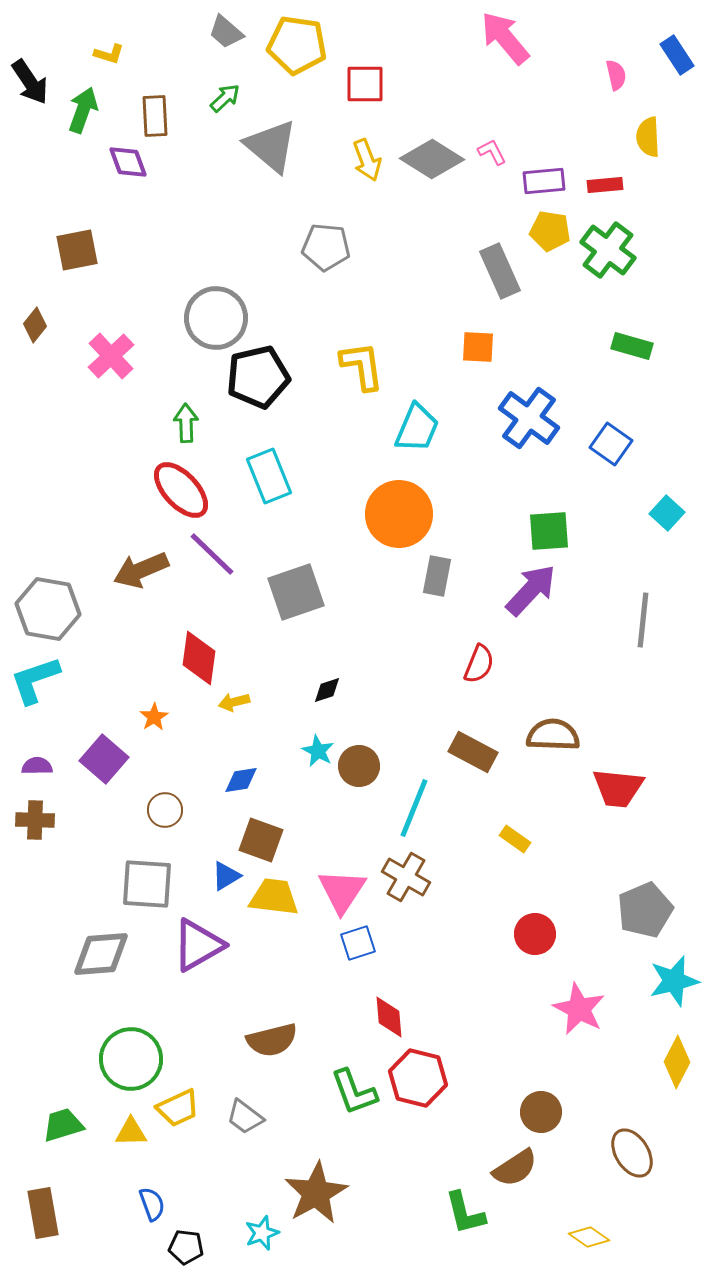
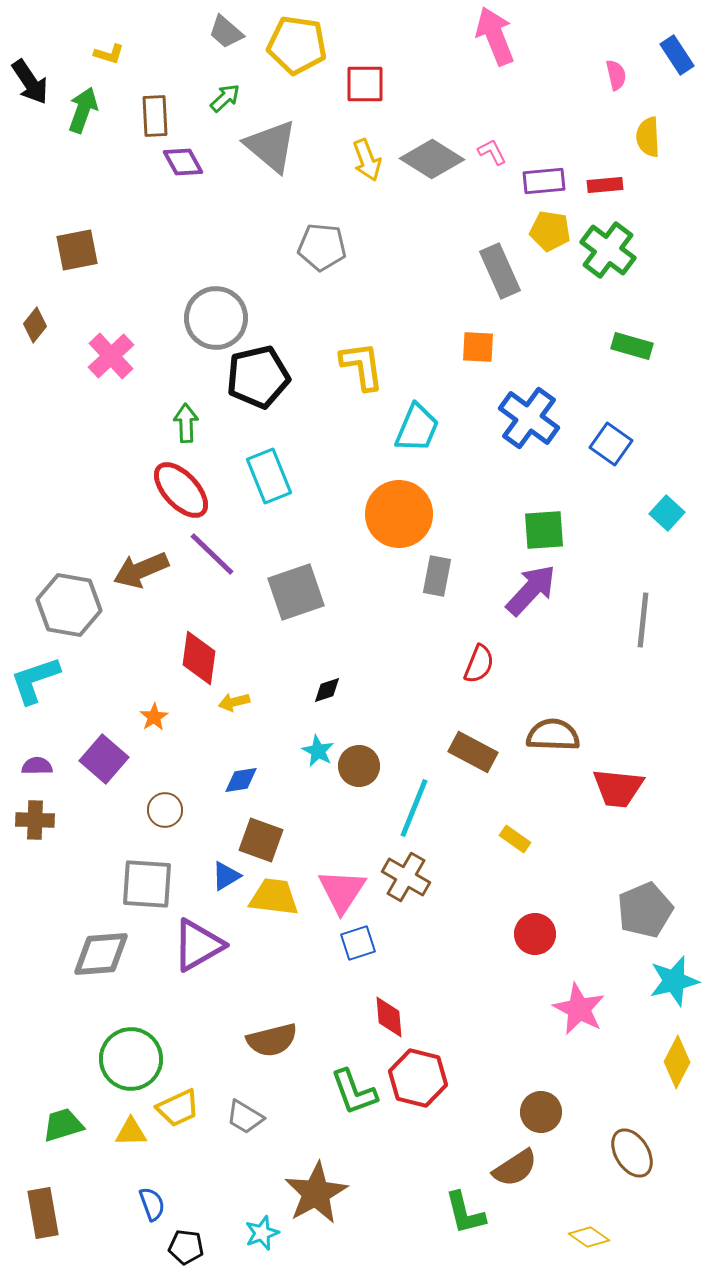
pink arrow at (505, 38): moved 10 px left, 2 px up; rotated 18 degrees clockwise
purple diamond at (128, 162): moved 55 px right; rotated 9 degrees counterclockwise
gray pentagon at (326, 247): moved 4 px left
green square at (549, 531): moved 5 px left, 1 px up
gray hexagon at (48, 609): moved 21 px right, 4 px up
gray trapezoid at (245, 1117): rotated 6 degrees counterclockwise
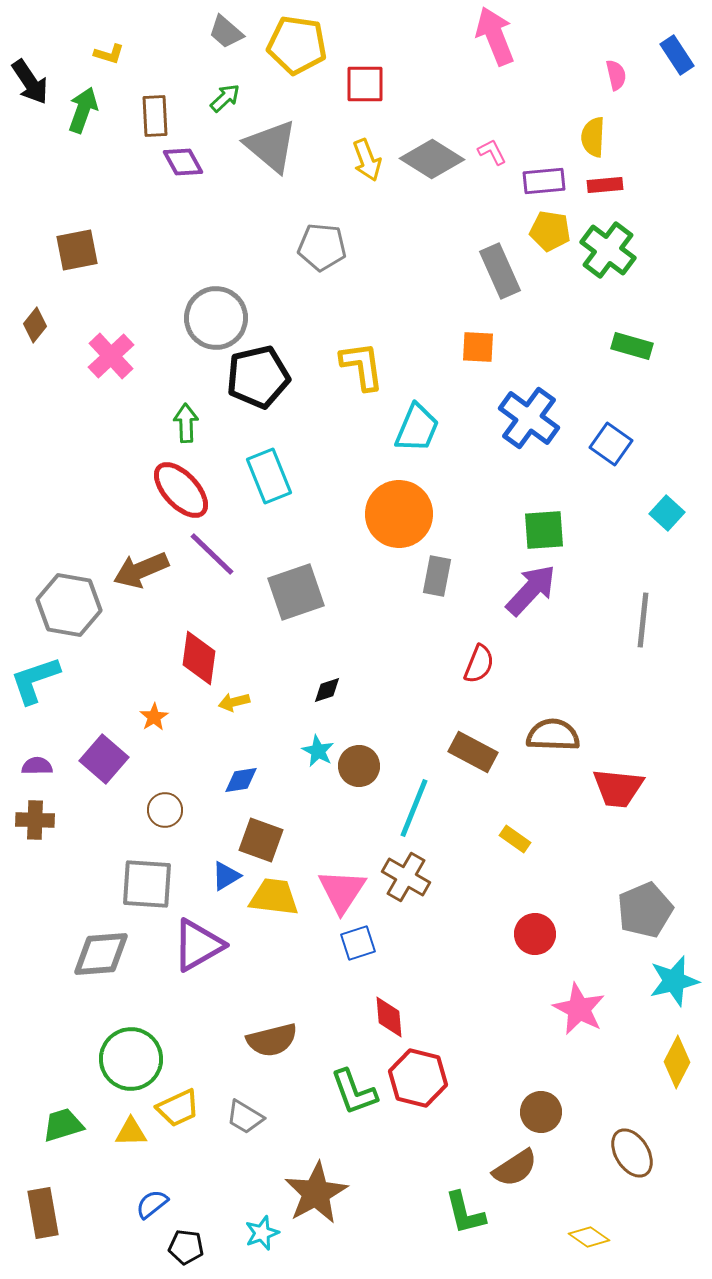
yellow semicircle at (648, 137): moved 55 px left; rotated 6 degrees clockwise
blue semicircle at (152, 1204): rotated 108 degrees counterclockwise
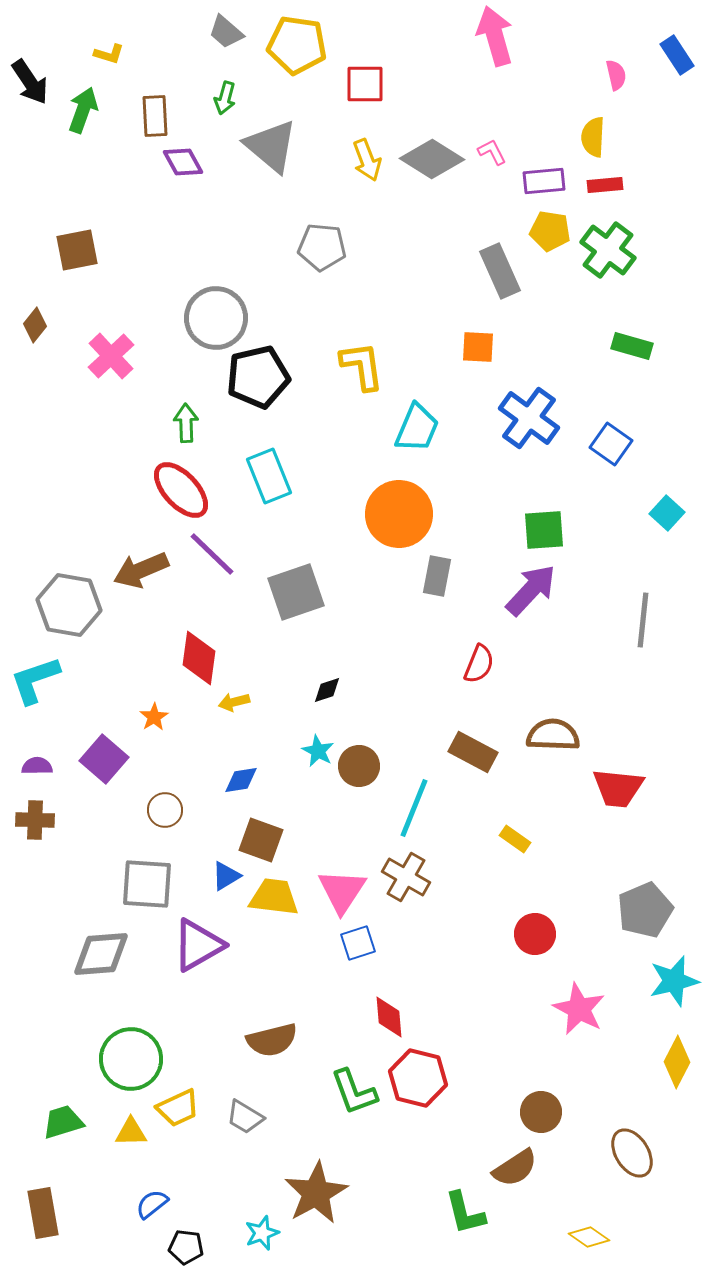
pink arrow at (495, 36): rotated 6 degrees clockwise
green arrow at (225, 98): rotated 148 degrees clockwise
green trapezoid at (63, 1125): moved 3 px up
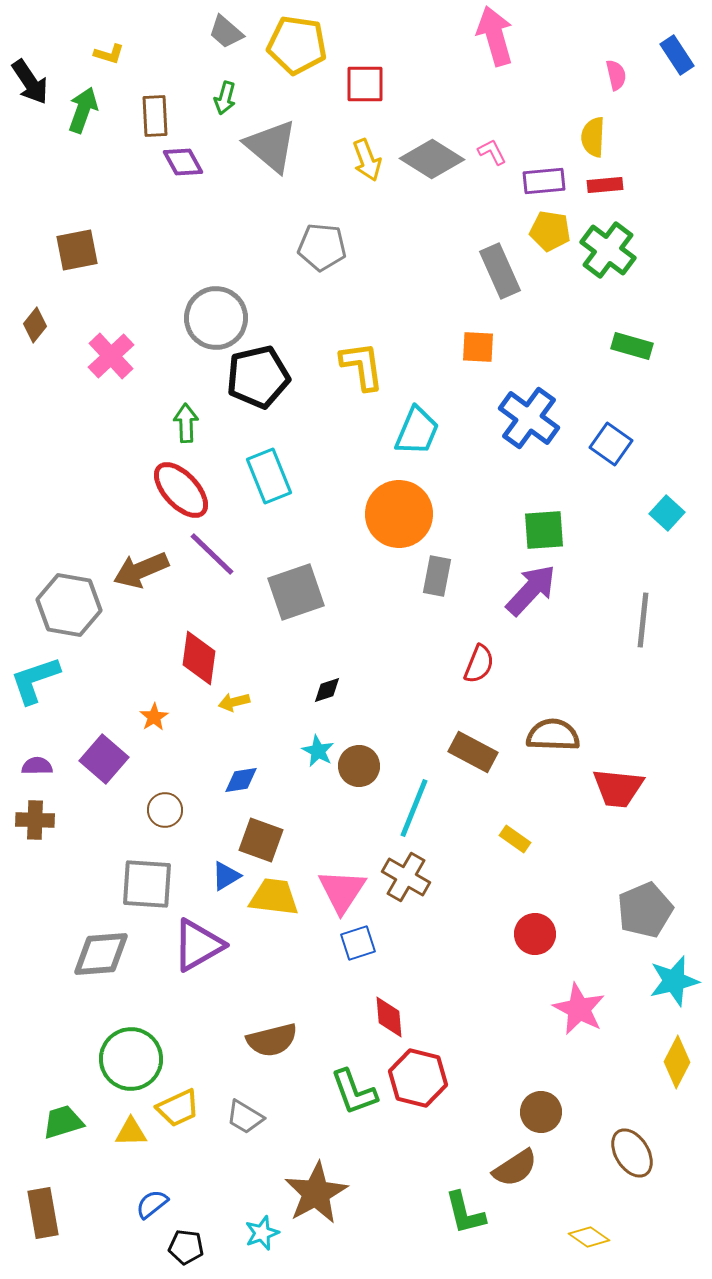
cyan trapezoid at (417, 428): moved 3 px down
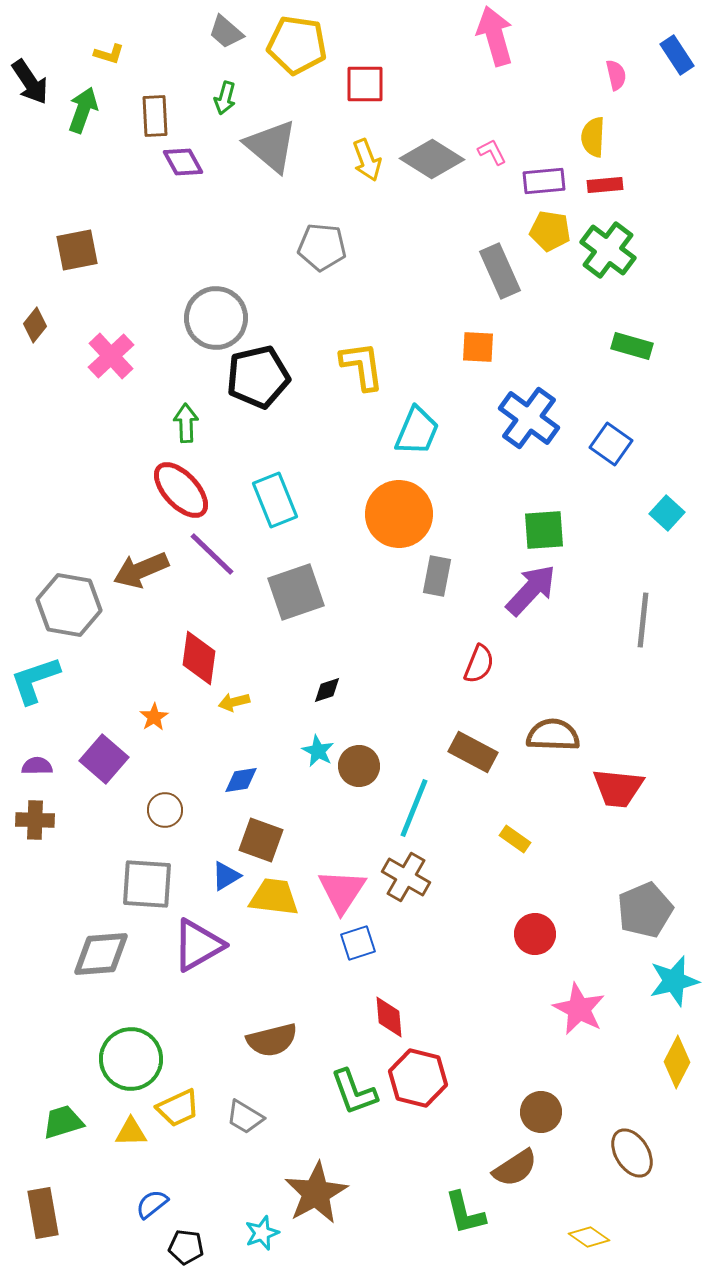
cyan rectangle at (269, 476): moved 6 px right, 24 px down
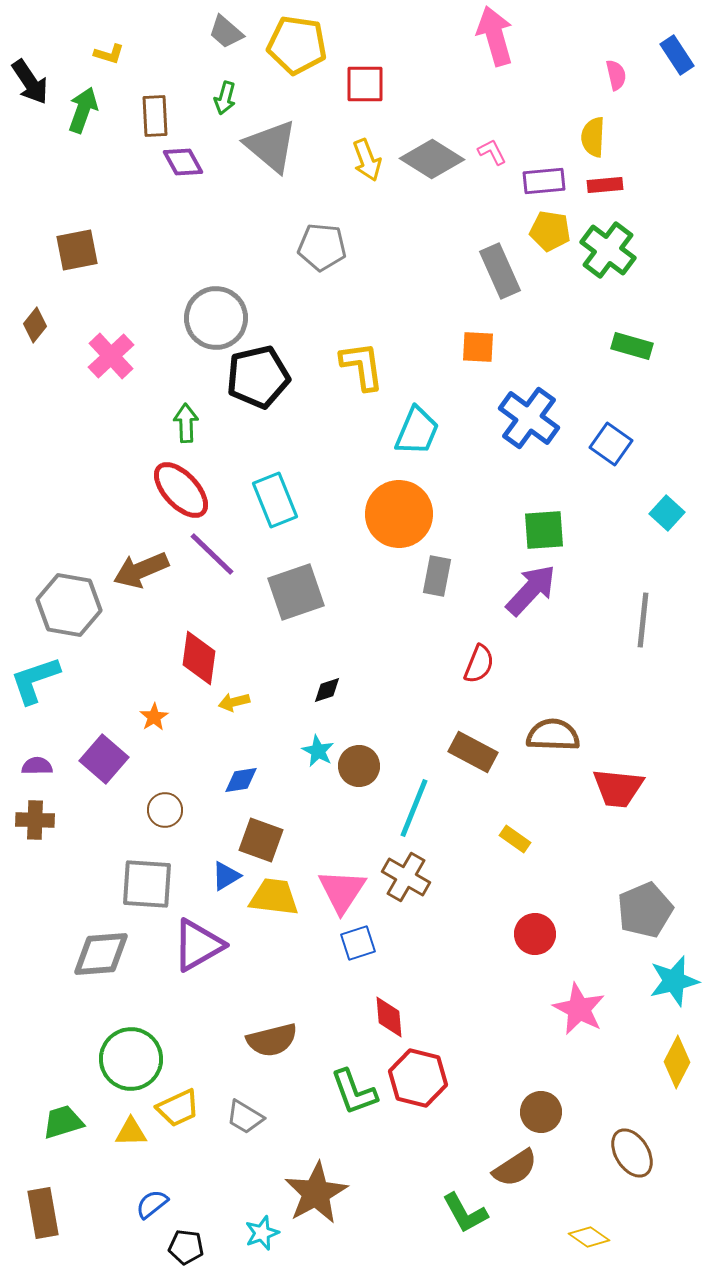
green L-shape at (465, 1213): rotated 15 degrees counterclockwise
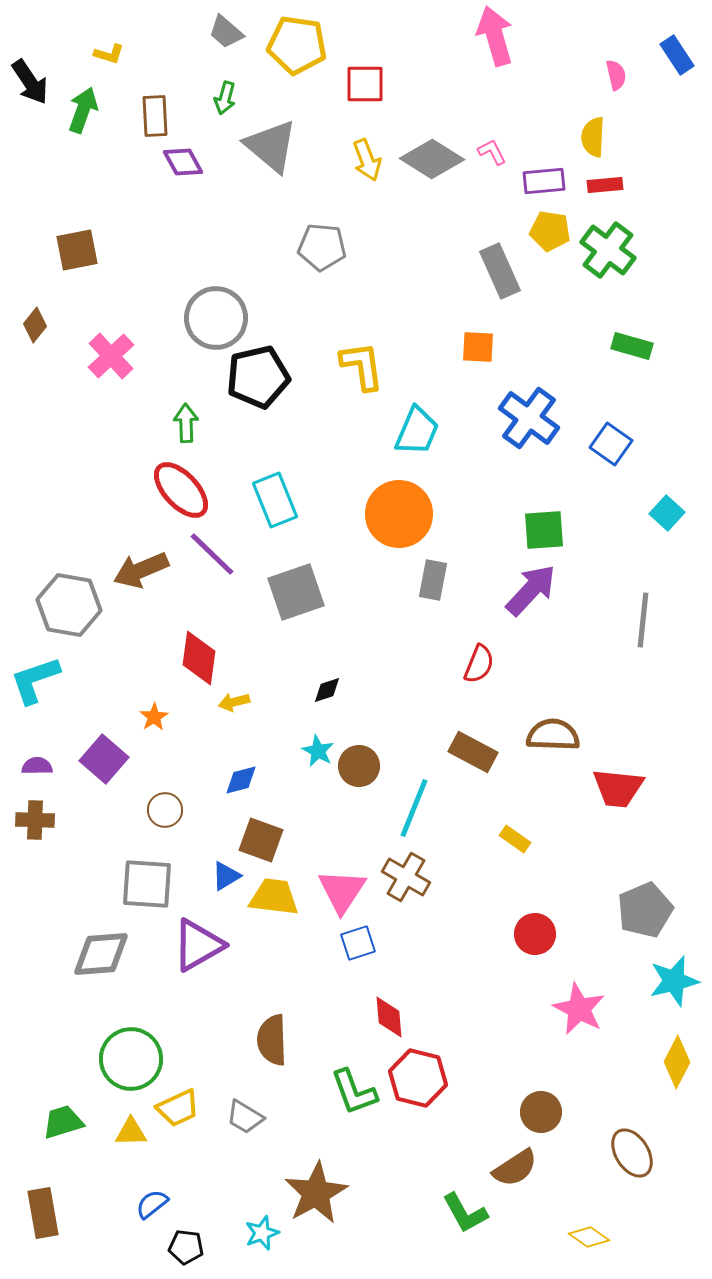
gray rectangle at (437, 576): moved 4 px left, 4 px down
blue diamond at (241, 780): rotated 6 degrees counterclockwise
brown semicircle at (272, 1040): rotated 102 degrees clockwise
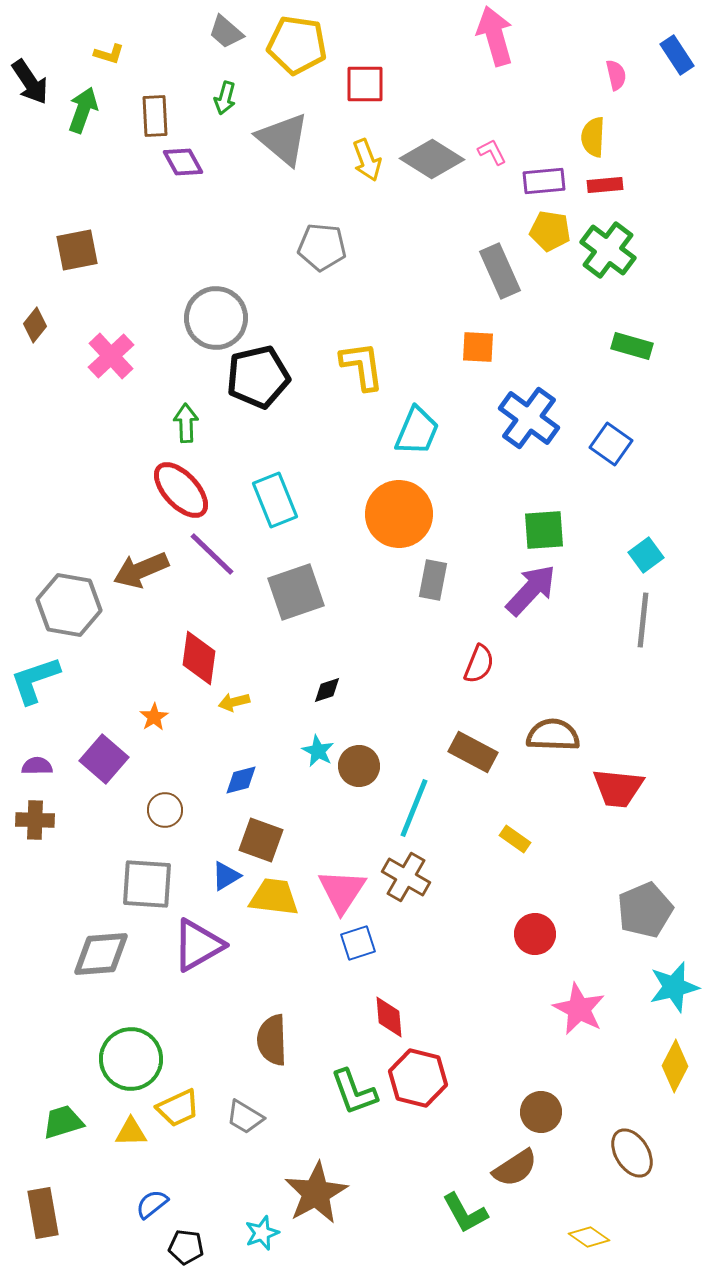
gray triangle at (271, 146): moved 12 px right, 7 px up
cyan square at (667, 513): moved 21 px left, 42 px down; rotated 12 degrees clockwise
cyan star at (674, 981): moved 6 px down
yellow diamond at (677, 1062): moved 2 px left, 4 px down
